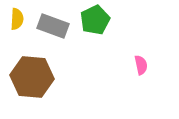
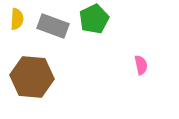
green pentagon: moved 1 px left, 1 px up
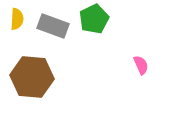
pink semicircle: rotated 12 degrees counterclockwise
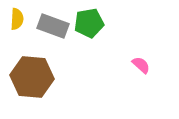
green pentagon: moved 5 px left, 4 px down; rotated 16 degrees clockwise
pink semicircle: rotated 24 degrees counterclockwise
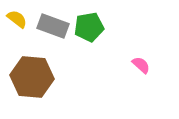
yellow semicircle: rotated 55 degrees counterclockwise
green pentagon: moved 4 px down
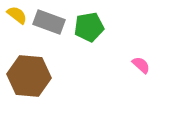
yellow semicircle: moved 4 px up
gray rectangle: moved 4 px left, 4 px up
brown hexagon: moved 3 px left, 1 px up
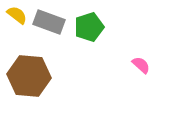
green pentagon: rotated 8 degrees counterclockwise
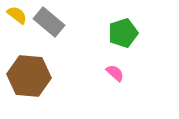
gray rectangle: rotated 20 degrees clockwise
green pentagon: moved 34 px right, 6 px down
pink semicircle: moved 26 px left, 8 px down
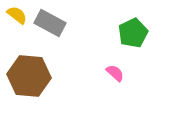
gray rectangle: moved 1 px right, 1 px down; rotated 12 degrees counterclockwise
green pentagon: moved 10 px right; rotated 8 degrees counterclockwise
